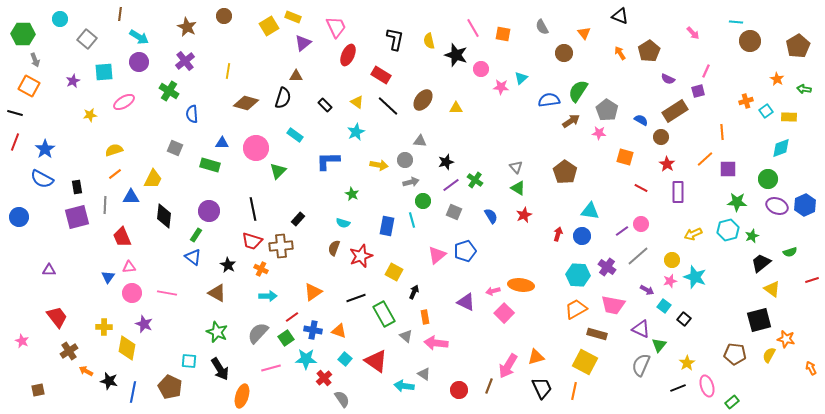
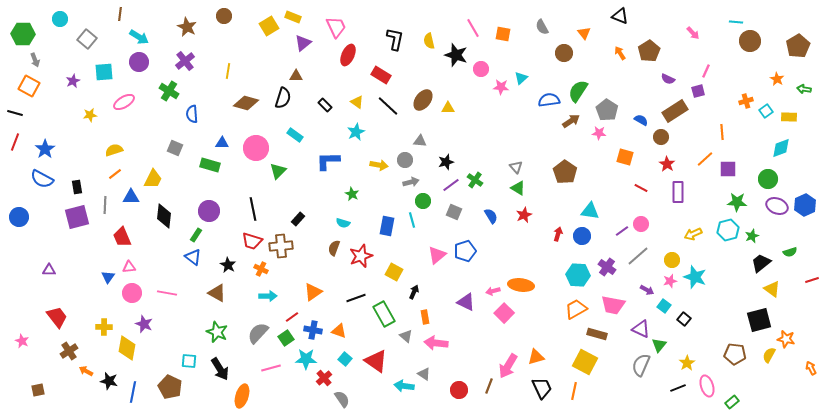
yellow triangle at (456, 108): moved 8 px left
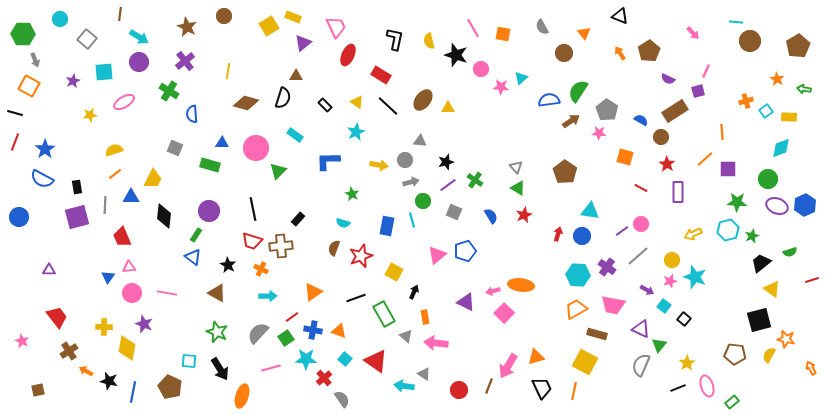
purple line at (451, 185): moved 3 px left
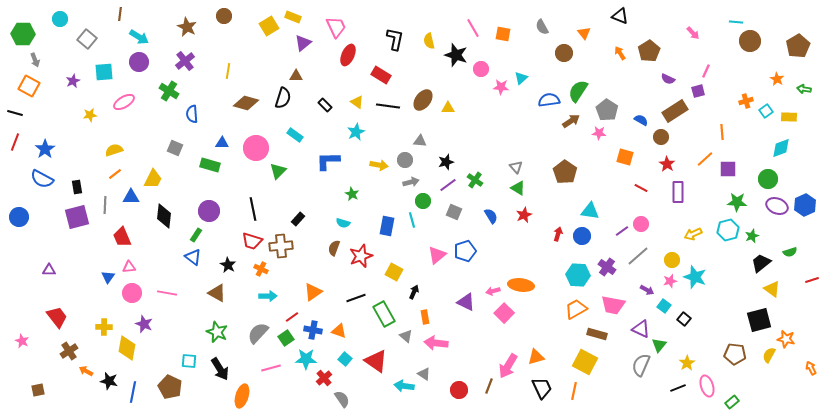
black line at (388, 106): rotated 35 degrees counterclockwise
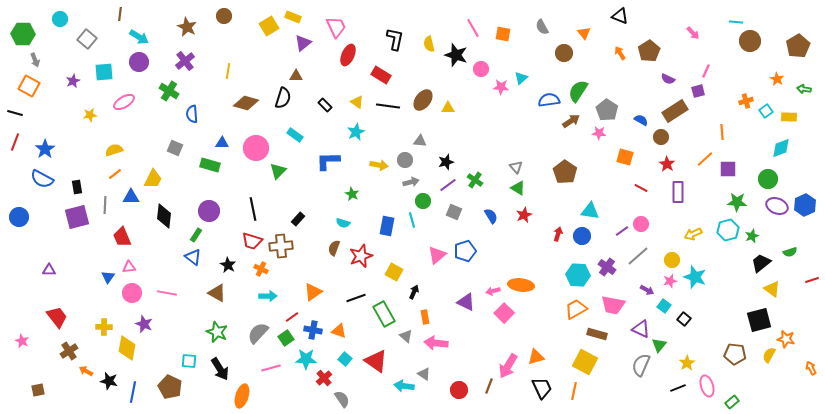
yellow semicircle at (429, 41): moved 3 px down
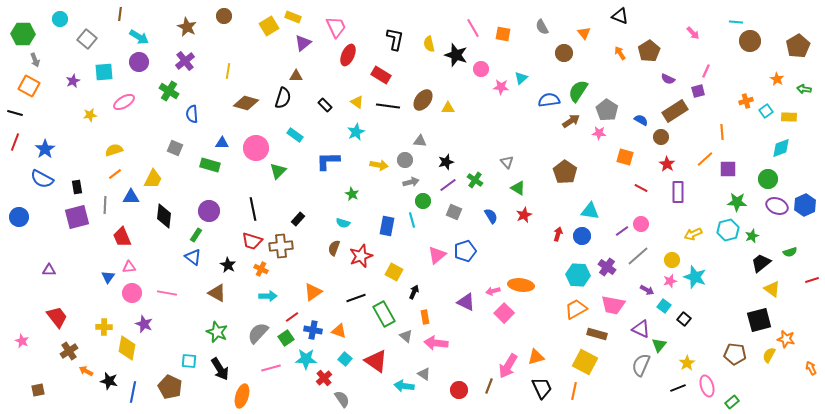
gray triangle at (516, 167): moved 9 px left, 5 px up
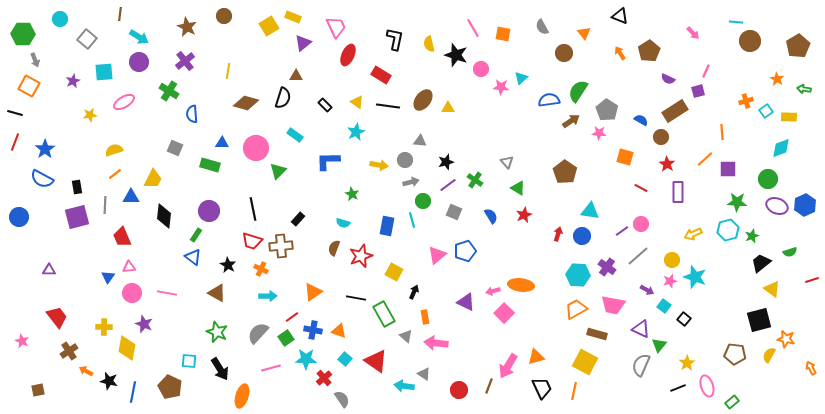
black line at (356, 298): rotated 30 degrees clockwise
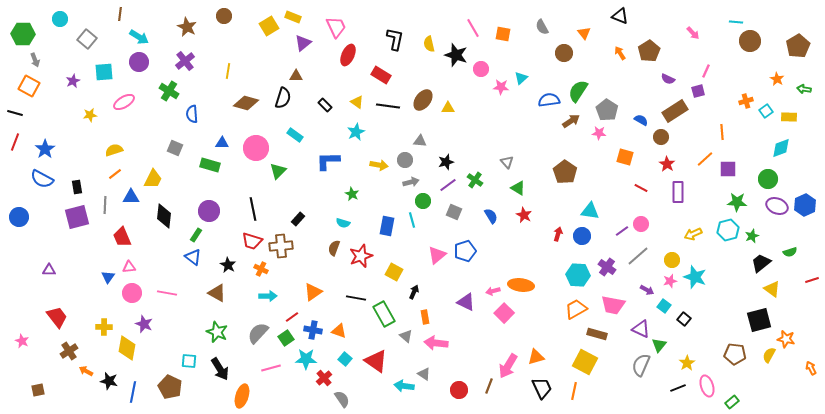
red star at (524, 215): rotated 21 degrees counterclockwise
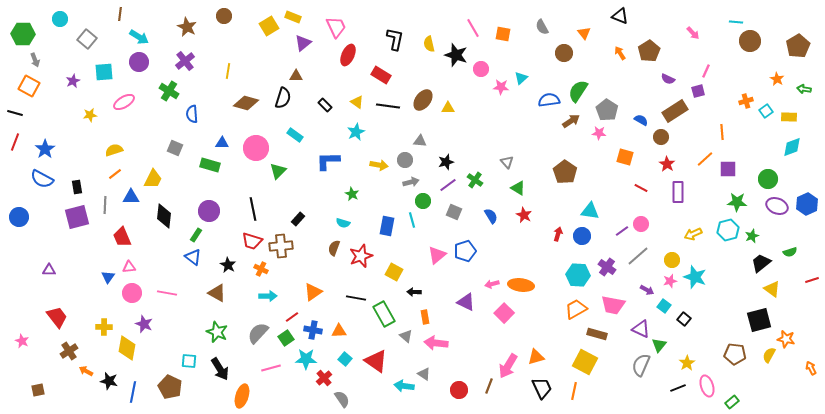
cyan diamond at (781, 148): moved 11 px right, 1 px up
blue hexagon at (805, 205): moved 2 px right, 1 px up
pink arrow at (493, 291): moved 1 px left, 7 px up
black arrow at (414, 292): rotated 112 degrees counterclockwise
orange triangle at (339, 331): rotated 21 degrees counterclockwise
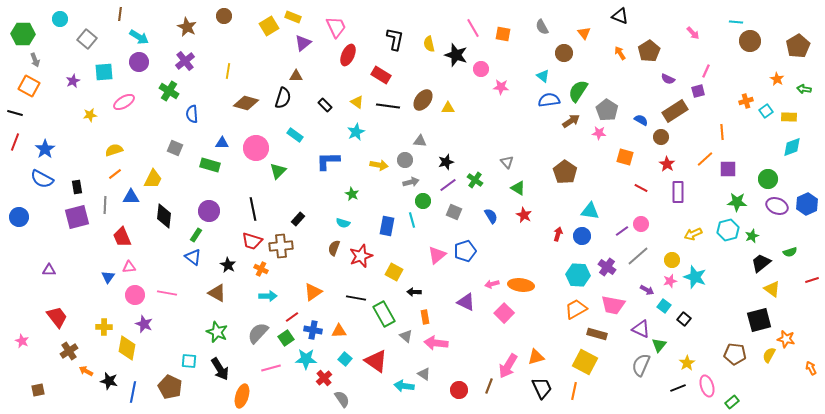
cyan triangle at (521, 78): moved 22 px right, 2 px up; rotated 40 degrees counterclockwise
pink circle at (132, 293): moved 3 px right, 2 px down
